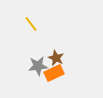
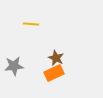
yellow line: rotated 49 degrees counterclockwise
gray star: moved 24 px left
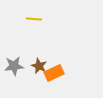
yellow line: moved 3 px right, 5 px up
brown star: moved 17 px left, 8 px down
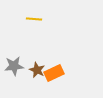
brown star: moved 2 px left, 4 px down
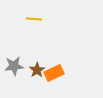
brown star: rotated 14 degrees clockwise
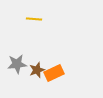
gray star: moved 3 px right, 2 px up
brown star: rotated 14 degrees clockwise
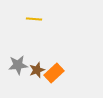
gray star: moved 1 px right, 1 px down
orange rectangle: rotated 18 degrees counterclockwise
